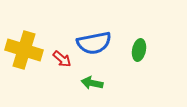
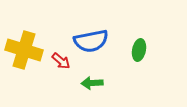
blue semicircle: moved 3 px left, 2 px up
red arrow: moved 1 px left, 2 px down
green arrow: rotated 15 degrees counterclockwise
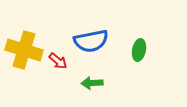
red arrow: moved 3 px left
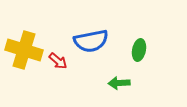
green arrow: moved 27 px right
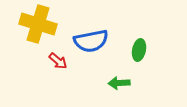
yellow cross: moved 14 px right, 26 px up
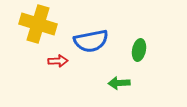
red arrow: rotated 42 degrees counterclockwise
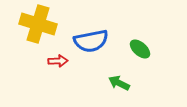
green ellipse: moved 1 px right, 1 px up; rotated 60 degrees counterclockwise
green arrow: rotated 30 degrees clockwise
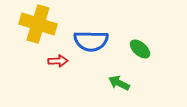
blue semicircle: rotated 12 degrees clockwise
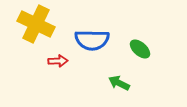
yellow cross: moved 2 px left; rotated 9 degrees clockwise
blue semicircle: moved 1 px right, 1 px up
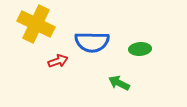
blue semicircle: moved 2 px down
green ellipse: rotated 45 degrees counterclockwise
red arrow: rotated 18 degrees counterclockwise
